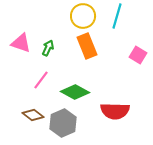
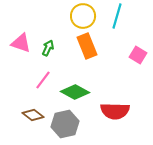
pink line: moved 2 px right
gray hexagon: moved 2 px right, 1 px down; rotated 12 degrees clockwise
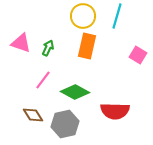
orange rectangle: rotated 35 degrees clockwise
brown diamond: rotated 20 degrees clockwise
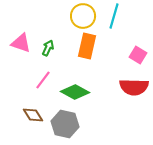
cyan line: moved 3 px left
red semicircle: moved 19 px right, 24 px up
gray hexagon: rotated 24 degrees clockwise
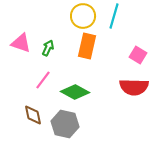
brown diamond: rotated 20 degrees clockwise
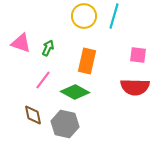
yellow circle: moved 1 px right
orange rectangle: moved 15 px down
pink square: rotated 24 degrees counterclockwise
red semicircle: moved 1 px right
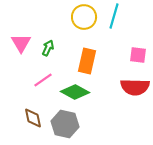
yellow circle: moved 1 px down
pink triangle: rotated 40 degrees clockwise
pink line: rotated 18 degrees clockwise
brown diamond: moved 3 px down
